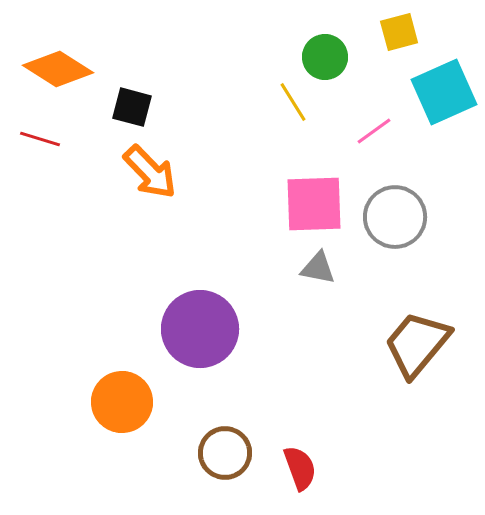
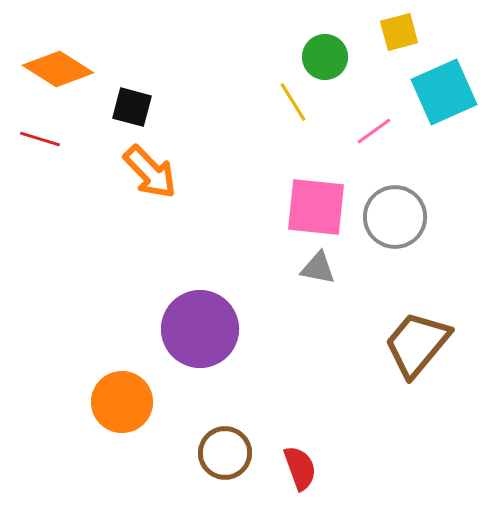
pink square: moved 2 px right, 3 px down; rotated 8 degrees clockwise
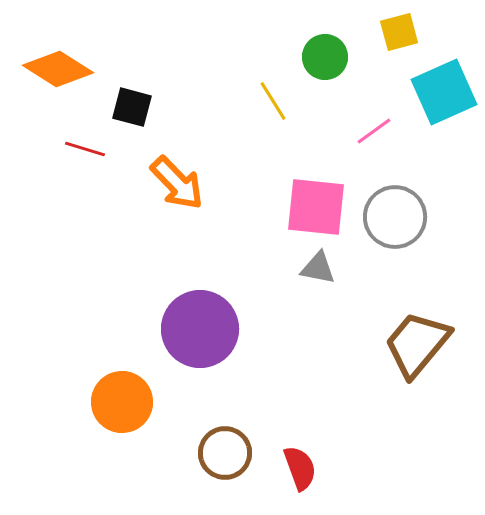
yellow line: moved 20 px left, 1 px up
red line: moved 45 px right, 10 px down
orange arrow: moved 27 px right, 11 px down
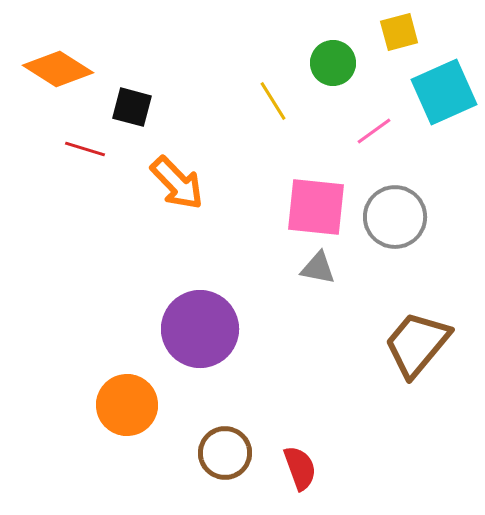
green circle: moved 8 px right, 6 px down
orange circle: moved 5 px right, 3 px down
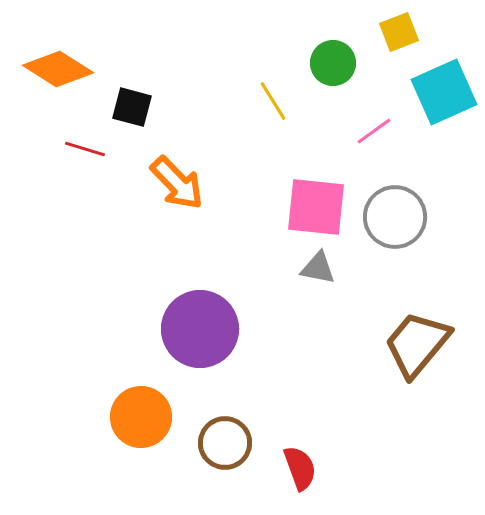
yellow square: rotated 6 degrees counterclockwise
orange circle: moved 14 px right, 12 px down
brown circle: moved 10 px up
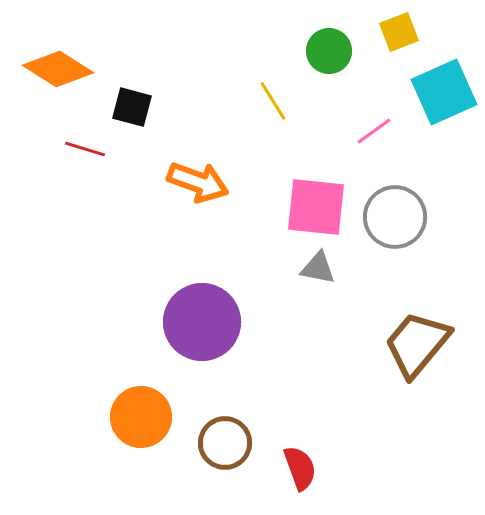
green circle: moved 4 px left, 12 px up
orange arrow: moved 21 px right, 1 px up; rotated 26 degrees counterclockwise
purple circle: moved 2 px right, 7 px up
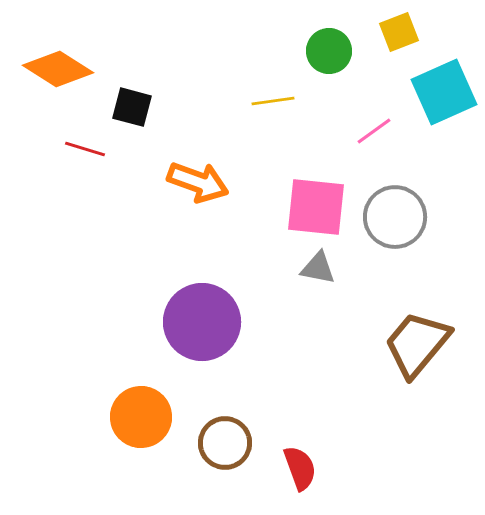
yellow line: rotated 66 degrees counterclockwise
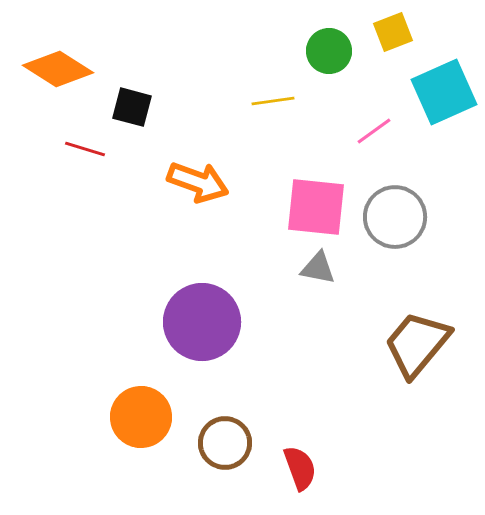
yellow square: moved 6 px left
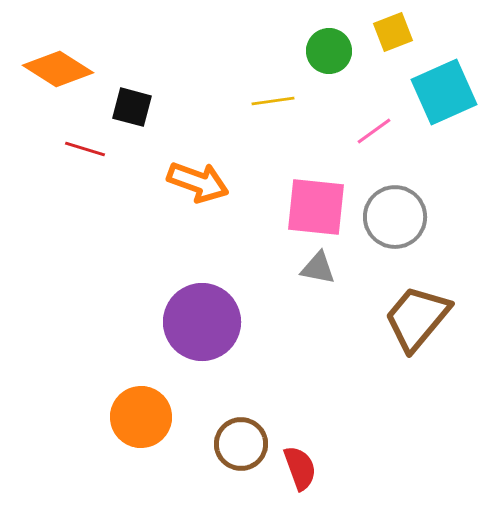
brown trapezoid: moved 26 px up
brown circle: moved 16 px right, 1 px down
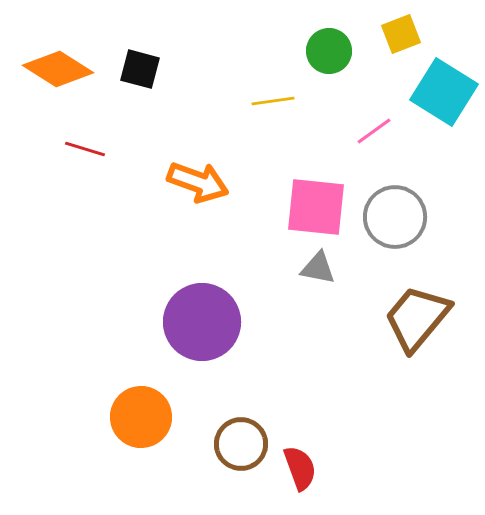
yellow square: moved 8 px right, 2 px down
cyan square: rotated 34 degrees counterclockwise
black square: moved 8 px right, 38 px up
